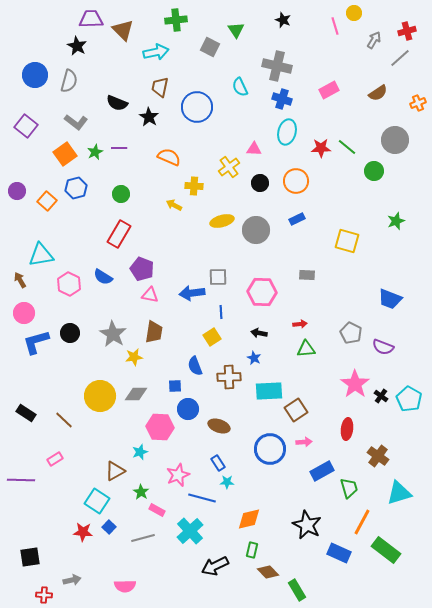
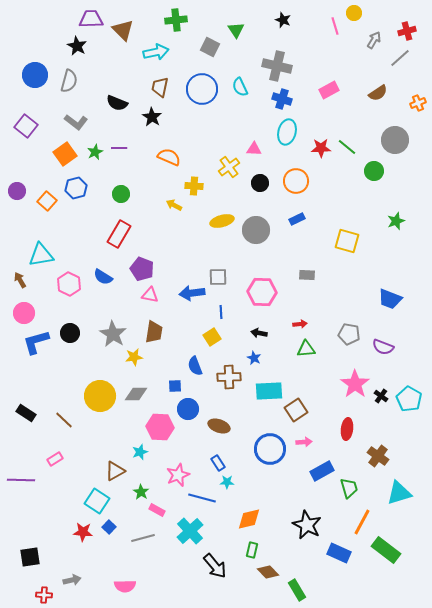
blue circle at (197, 107): moved 5 px right, 18 px up
black star at (149, 117): moved 3 px right
gray pentagon at (351, 333): moved 2 px left, 1 px down; rotated 15 degrees counterclockwise
black arrow at (215, 566): rotated 104 degrees counterclockwise
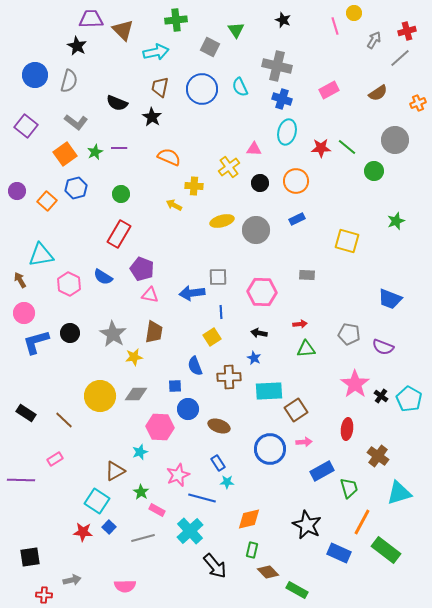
green rectangle at (297, 590): rotated 30 degrees counterclockwise
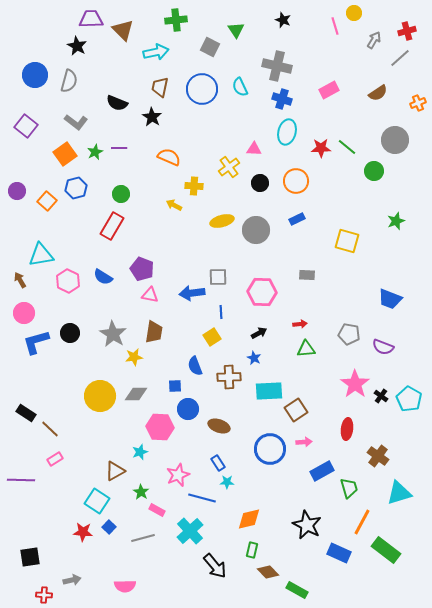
red rectangle at (119, 234): moved 7 px left, 8 px up
pink hexagon at (69, 284): moved 1 px left, 3 px up
black arrow at (259, 333): rotated 140 degrees clockwise
brown line at (64, 420): moved 14 px left, 9 px down
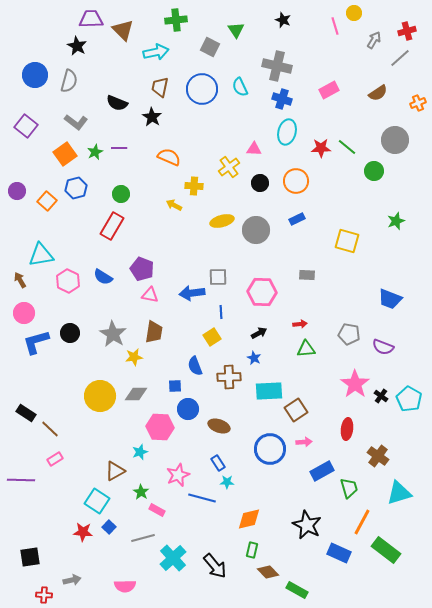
cyan cross at (190, 531): moved 17 px left, 27 px down
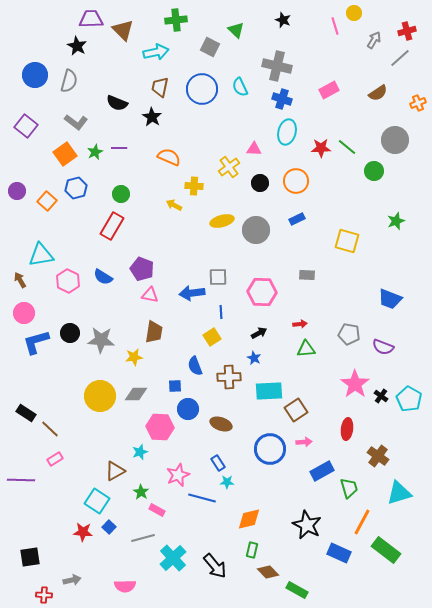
green triangle at (236, 30): rotated 12 degrees counterclockwise
gray star at (113, 334): moved 12 px left, 6 px down; rotated 28 degrees counterclockwise
brown ellipse at (219, 426): moved 2 px right, 2 px up
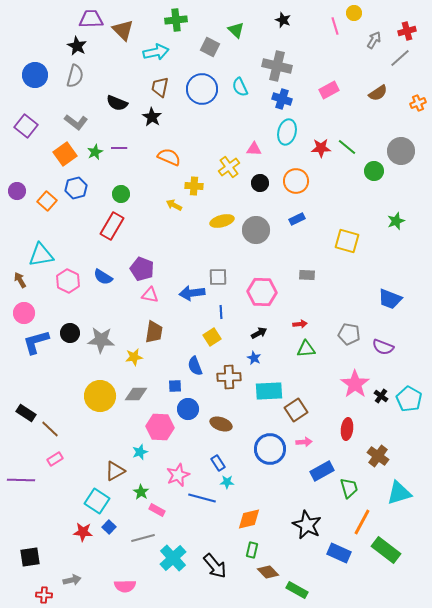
gray semicircle at (69, 81): moved 6 px right, 5 px up
gray circle at (395, 140): moved 6 px right, 11 px down
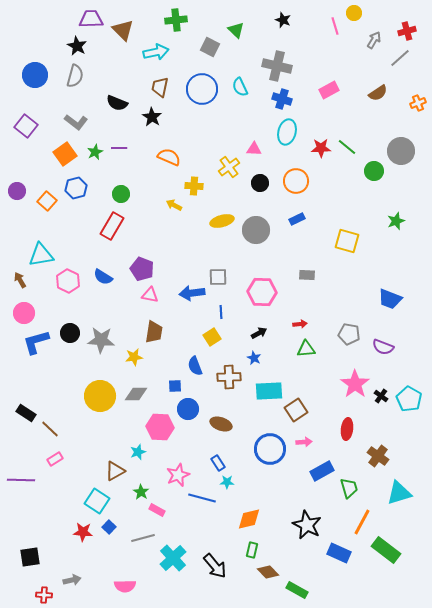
cyan star at (140, 452): moved 2 px left
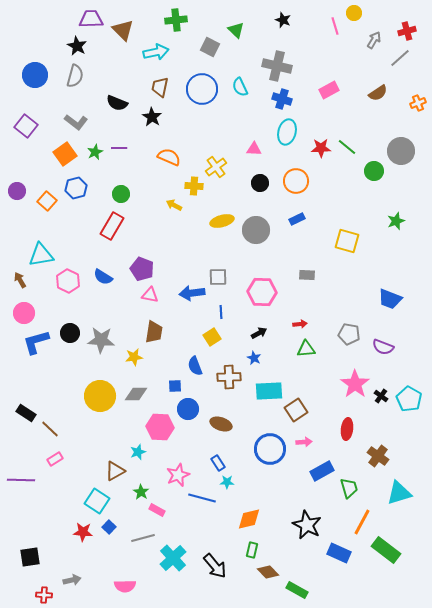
yellow cross at (229, 167): moved 13 px left
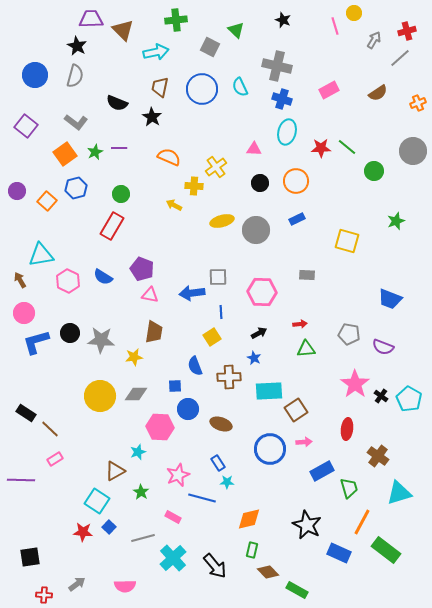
gray circle at (401, 151): moved 12 px right
pink rectangle at (157, 510): moved 16 px right, 7 px down
gray arrow at (72, 580): moved 5 px right, 4 px down; rotated 24 degrees counterclockwise
